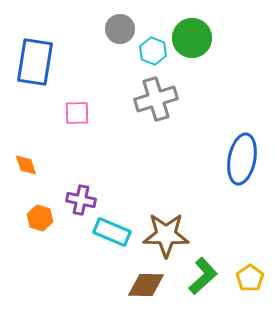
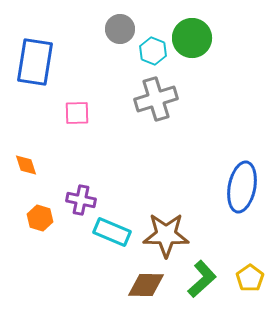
blue ellipse: moved 28 px down
green L-shape: moved 1 px left, 3 px down
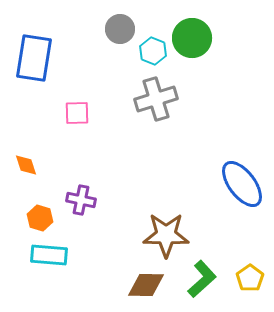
blue rectangle: moved 1 px left, 4 px up
blue ellipse: moved 3 px up; rotated 48 degrees counterclockwise
cyan rectangle: moved 63 px left, 23 px down; rotated 18 degrees counterclockwise
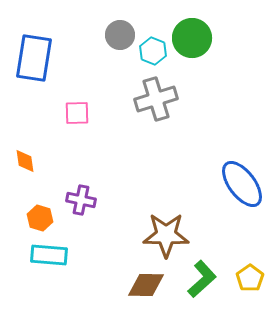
gray circle: moved 6 px down
orange diamond: moved 1 px left, 4 px up; rotated 10 degrees clockwise
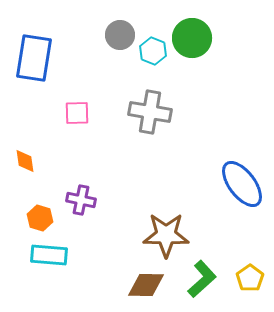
gray cross: moved 6 px left, 13 px down; rotated 27 degrees clockwise
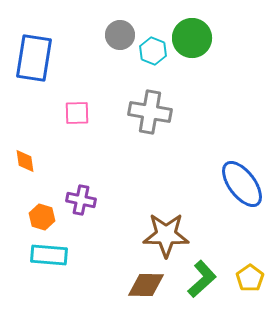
orange hexagon: moved 2 px right, 1 px up
